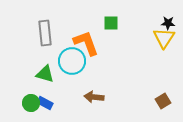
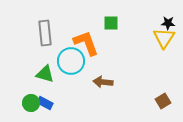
cyan circle: moved 1 px left
brown arrow: moved 9 px right, 15 px up
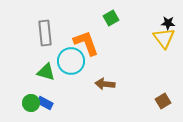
green square: moved 5 px up; rotated 28 degrees counterclockwise
yellow triangle: rotated 10 degrees counterclockwise
green triangle: moved 1 px right, 2 px up
brown arrow: moved 2 px right, 2 px down
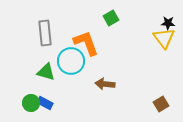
brown square: moved 2 px left, 3 px down
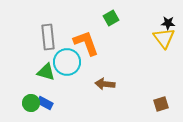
gray rectangle: moved 3 px right, 4 px down
cyan circle: moved 4 px left, 1 px down
brown square: rotated 14 degrees clockwise
